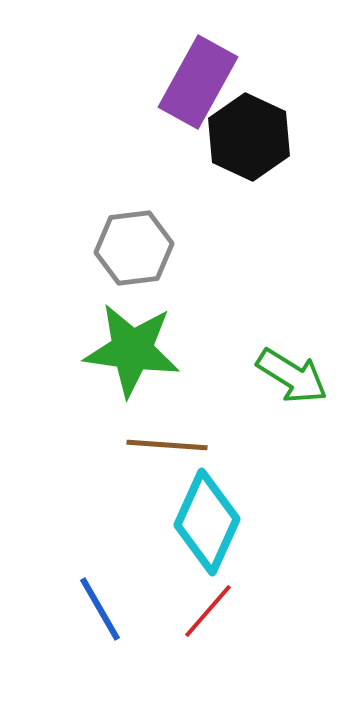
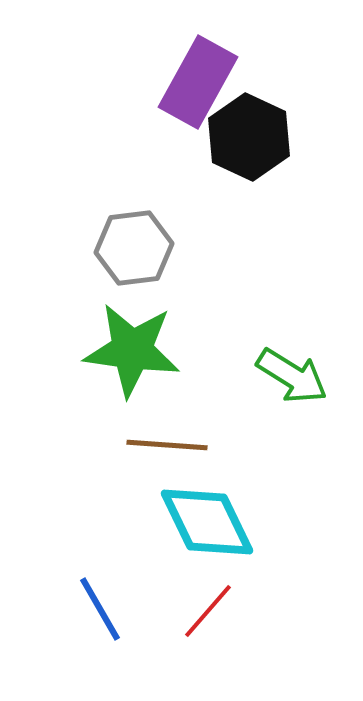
cyan diamond: rotated 50 degrees counterclockwise
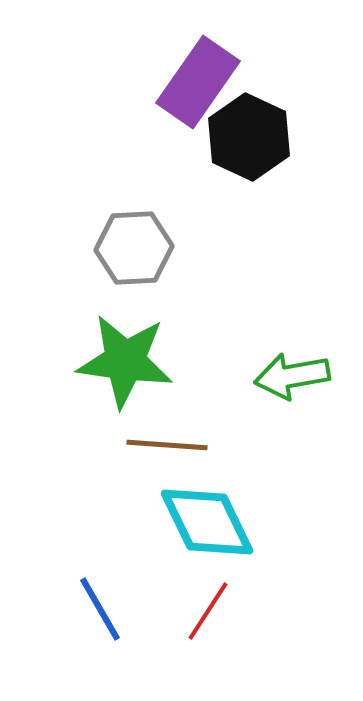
purple rectangle: rotated 6 degrees clockwise
gray hexagon: rotated 4 degrees clockwise
green star: moved 7 px left, 11 px down
green arrow: rotated 138 degrees clockwise
red line: rotated 8 degrees counterclockwise
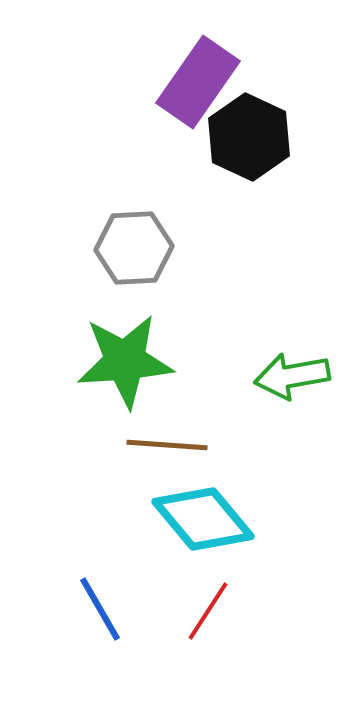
green star: rotated 12 degrees counterclockwise
cyan diamond: moved 4 px left, 3 px up; rotated 14 degrees counterclockwise
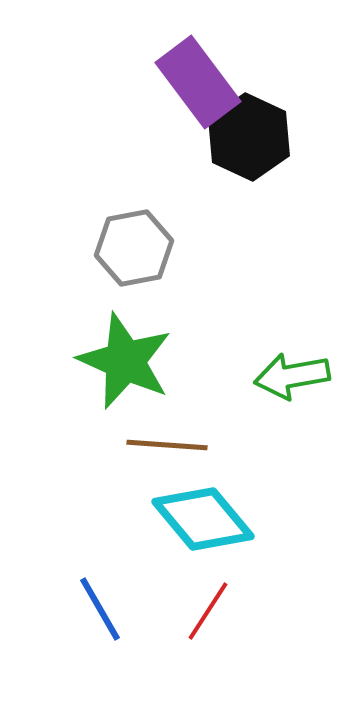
purple rectangle: rotated 72 degrees counterclockwise
gray hexagon: rotated 8 degrees counterclockwise
green star: rotated 28 degrees clockwise
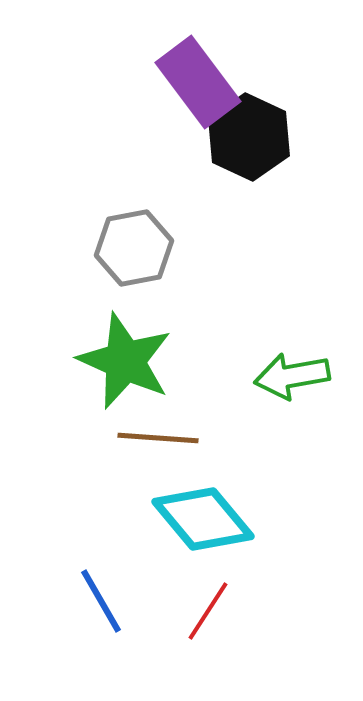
brown line: moved 9 px left, 7 px up
blue line: moved 1 px right, 8 px up
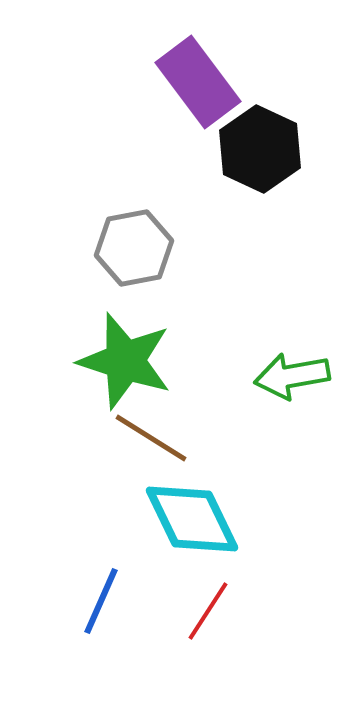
black hexagon: moved 11 px right, 12 px down
green star: rotated 6 degrees counterclockwise
brown line: moved 7 px left; rotated 28 degrees clockwise
cyan diamond: moved 11 px left; rotated 14 degrees clockwise
blue line: rotated 54 degrees clockwise
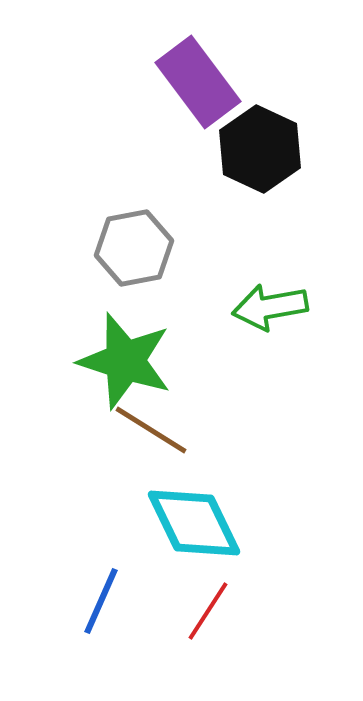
green arrow: moved 22 px left, 69 px up
brown line: moved 8 px up
cyan diamond: moved 2 px right, 4 px down
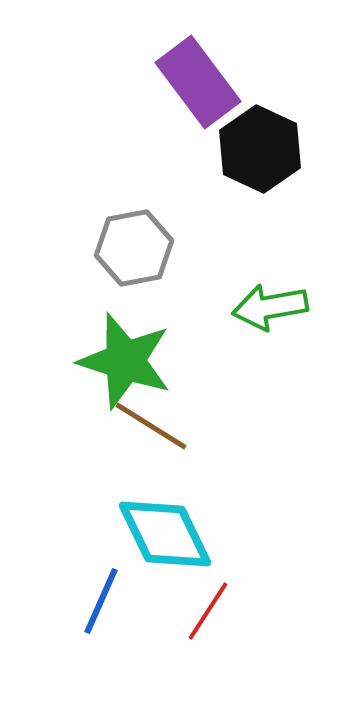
brown line: moved 4 px up
cyan diamond: moved 29 px left, 11 px down
